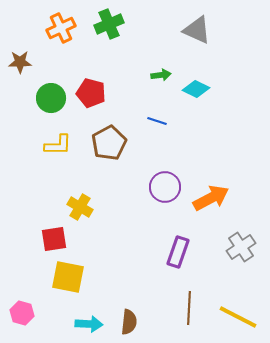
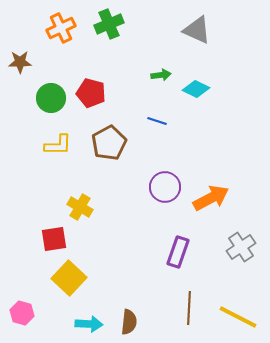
yellow square: moved 1 px right, 1 px down; rotated 32 degrees clockwise
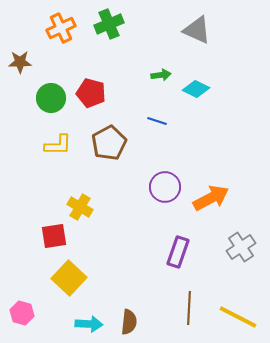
red square: moved 3 px up
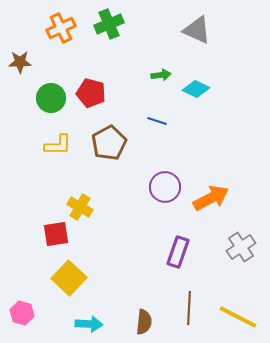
red square: moved 2 px right, 2 px up
brown semicircle: moved 15 px right
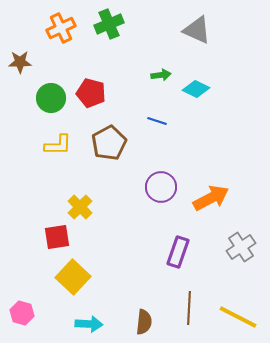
purple circle: moved 4 px left
yellow cross: rotated 15 degrees clockwise
red square: moved 1 px right, 3 px down
yellow square: moved 4 px right, 1 px up
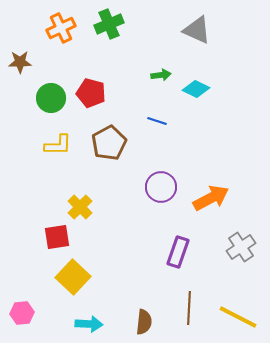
pink hexagon: rotated 20 degrees counterclockwise
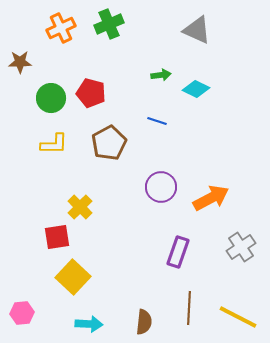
yellow L-shape: moved 4 px left, 1 px up
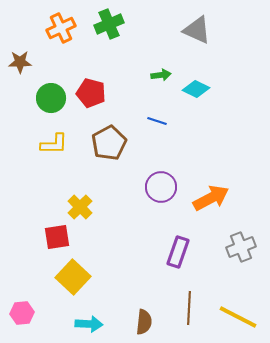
gray cross: rotated 12 degrees clockwise
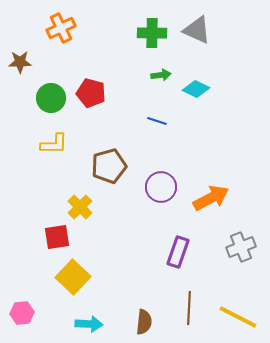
green cross: moved 43 px right, 9 px down; rotated 24 degrees clockwise
brown pentagon: moved 23 px down; rotated 12 degrees clockwise
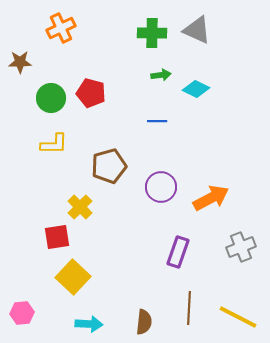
blue line: rotated 18 degrees counterclockwise
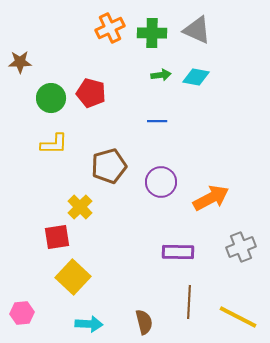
orange cross: moved 49 px right
cyan diamond: moved 12 px up; rotated 16 degrees counterclockwise
purple circle: moved 5 px up
purple rectangle: rotated 72 degrees clockwise
brown line: moved 6 px up
brown semicircle: rotated 20 degrees counterclockwise
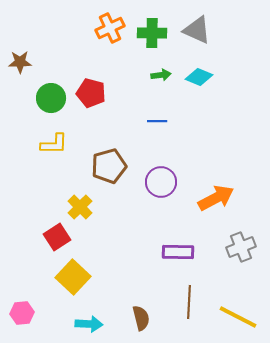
cyan diamond: moved 3 px right; rotated 12 degrees clockwise
orange arrow: moved 5 px right
red square: rotated 24 degrees counterclockwise
brown semicircle: moved 3 px left, 4 px up
